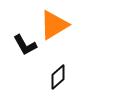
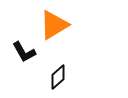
black L-shape: moved 1 px left, 7 px down
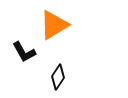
black diamond: rotated 15 degrees counterclockwise
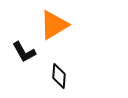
black diamond: moved 1 px right, 1 px up; rotated 30 degrees counterclockwise
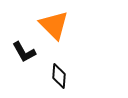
orange triangle: rotated 44 degrees counterclockwise
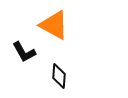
orange triangle: rotated 16 degrees counterclockwise
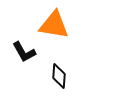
orange triangle: rotated 20 degrees counterclockwise
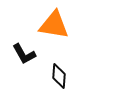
black L-shape: moved 2 px down
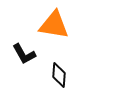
black diamond: moved 1 px up
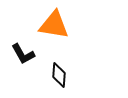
black L-shape: moved 1 px left
